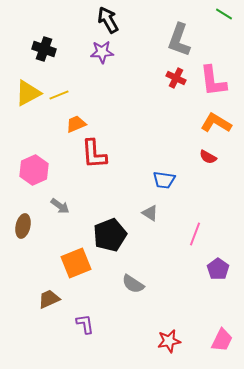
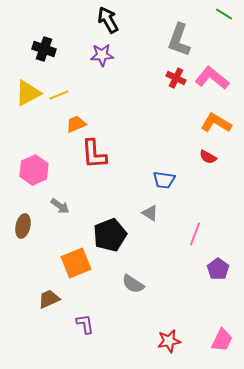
purple star: moved 3 px down
pink L-shape: moved 1 px left, 3 px up; rotated 136 degrees clockwise
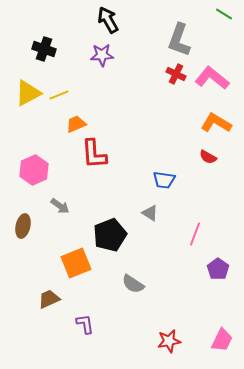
red cross: moved 4 px up
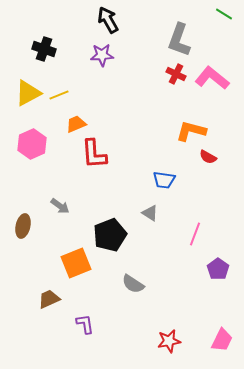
orange L-shape: moved 25 px left, 8 px down; rotated 16 degrees counterclockwise
pink hexagon: moved 2 px left, 26 px up
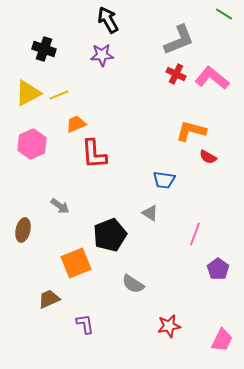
gray L-shape: rotated 132 degrees counterclockwise
brown ellipse: moved 4 px down
red star: moved 15 px up
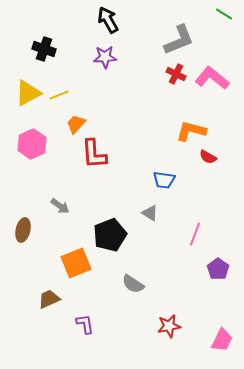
purple star: moved 3 px right, 2 px down
orange trapezoid: rotated 25 degrees counterclockwise
